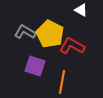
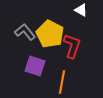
gray L-shape: rotated 20 degrees clockwise
red L-shape: rotated 80 degrees clockwise
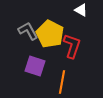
gray L-shape: moved 3 px right, 1 px up; rotated 10 degrees clockwise
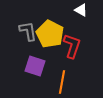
gray L-shape: rotated 20 degrees clockwise
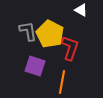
red L-shape: moved 2 px left, 2 px down
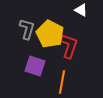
gray L-shape: moved 1 px left, 2 px up; rotated 25 degrees clockwise
red L-shape: moved 1 px left, 2 px up
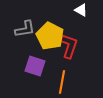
gray L-shape: moved 2 px left; rotated 65 degrees clockwise
yellow pentagon: moved 2 px down
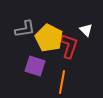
white triangle: moved 5 px right, 20 px down; rotated 16 degrees clockwise
yellow pentagon: moved 1 px left, 2 px down
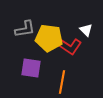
yellow pentagon: rotated 20 degrees counterclockwise
red L-shape: rotated 105 degrees clockwise
purple square: moved 4 px left, 2 px down; rotated 10 degrees counterclockwise
